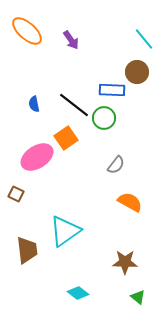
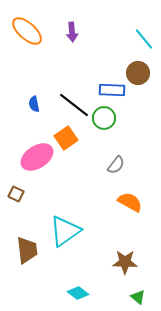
purple arrow: moved 1 px right, 8 px up; rotated 30 degrees clockwise
brown circle: moved 1 px right, 1 px down
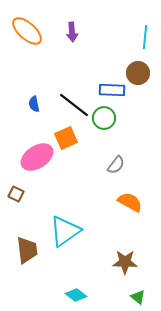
cyan line: moved 1 px right, 2 px up; rotated 45 degrees clockwise
orange square: rotated 10 degrees clockwise
cyan diamond: moved 2 px left, 2 px down
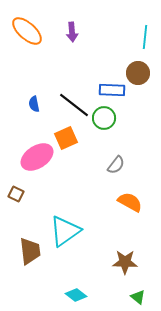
brown trapezoid: moved 3 px right, 1 px down
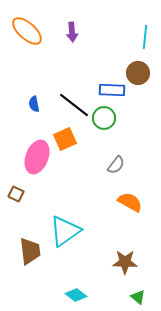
orange square: moved 1 px left, 1 px down
pink ellipse: rotated 36 degrees counterclockwise
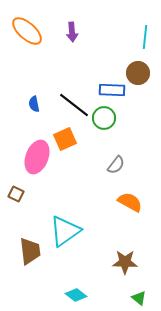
green triangle: moved 1 px right, 1 px down
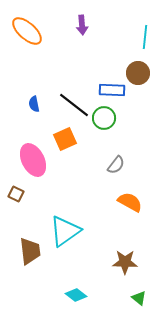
purple arrow: moved 10 px right, 7 px up
pink ellipse: moved 4 px left, 3 px down; rotated 48 degrees counterclockwise
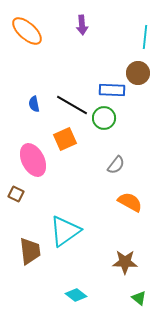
black line: moved 2 px left; rotated 8 degrees counterclockwise
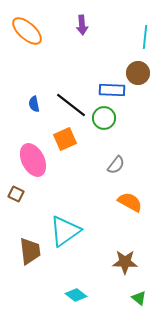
black line: moved 1 px left; rotated 8 degrees clockwise
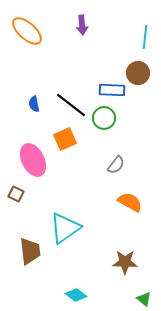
cyan triangle: moved 3 px up
green triangle: moved 5 px right, 1 px down
